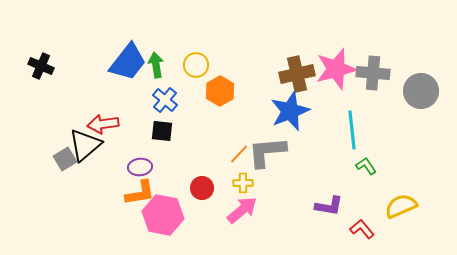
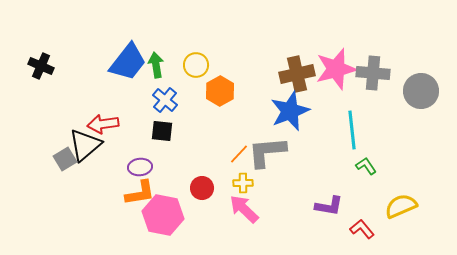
pink arrow: moved 2 px right, 1 px up; rotated 96 degrees counterclockwise
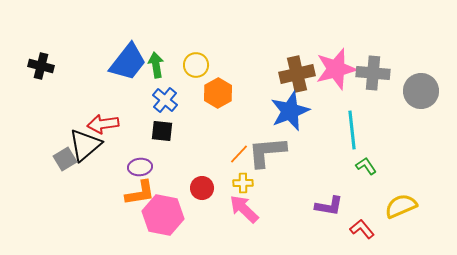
black cross: rotated 10 degrees counterclockwise
orange hexagon: moved 2 px left, 2 px down
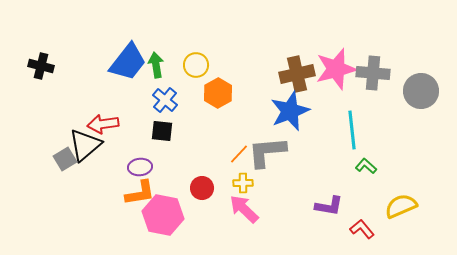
green L-shape: rotated 15 degrees counterclockwise
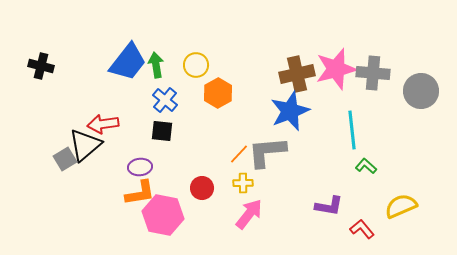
pink arrow: moved 5 px right, 5 px down; rotated 84 degrees clockwise
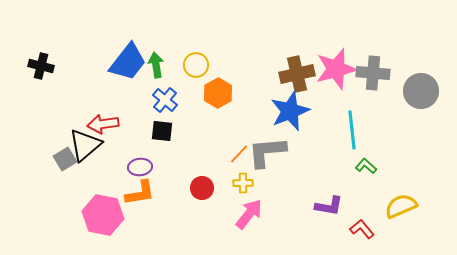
pink hexagon: moved 60 px left
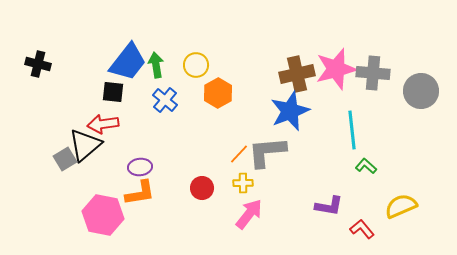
black cross: moved 3 px left, 2 px up
black square: moved 49 px left, 39 px up
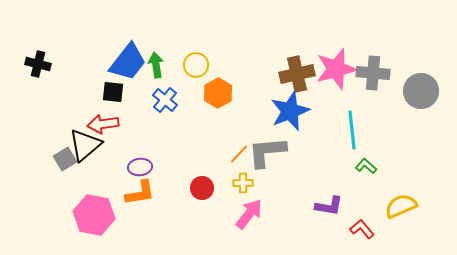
pink hexagon: moved 9 px left
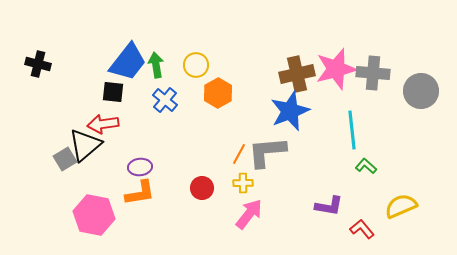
orange line: rotated 15 degrees counterclockwise
